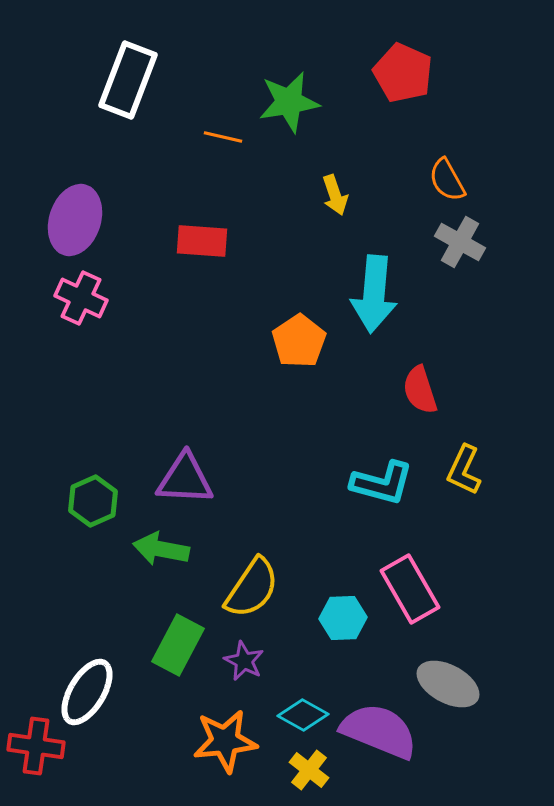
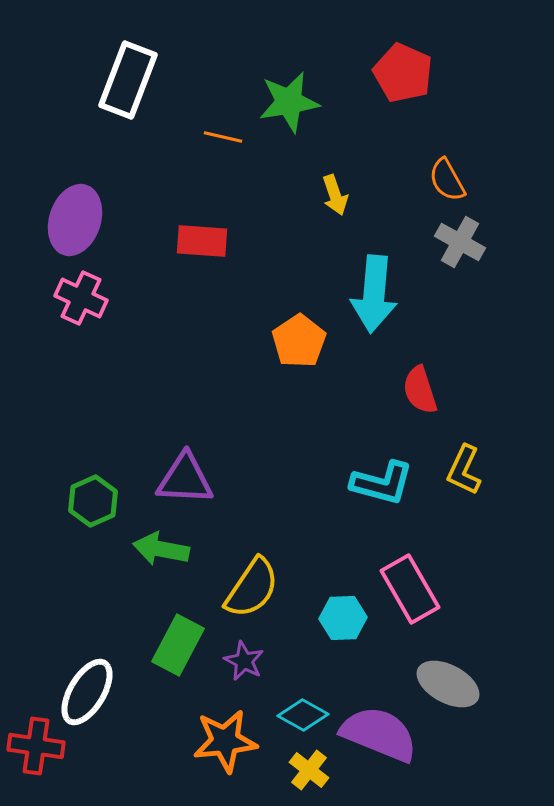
purple semicircle: moved 3 px down
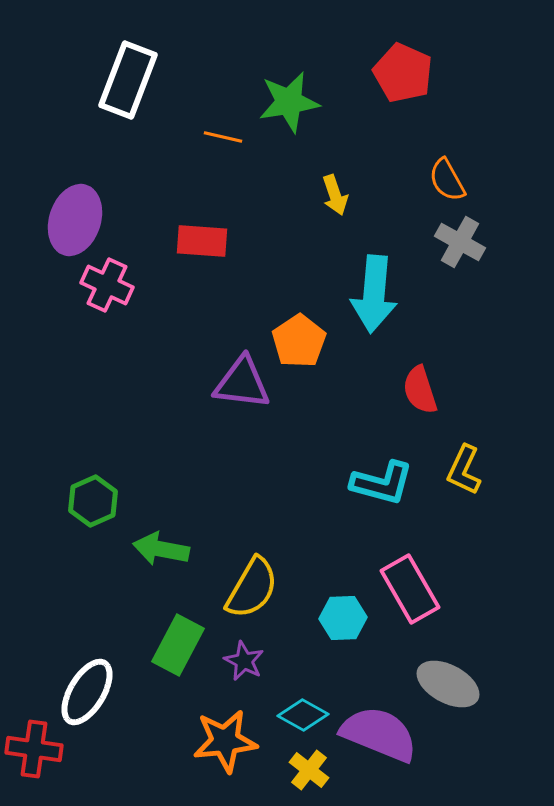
pink cross: moved 26 px right, 13 px up
purple triangle: moved 57 px right, 96 px up; rotated 4 degrees clockwise
yellow semicircle: rotated 4 degrees counterclockwise
red cross: moved 2 px left, 3 px down
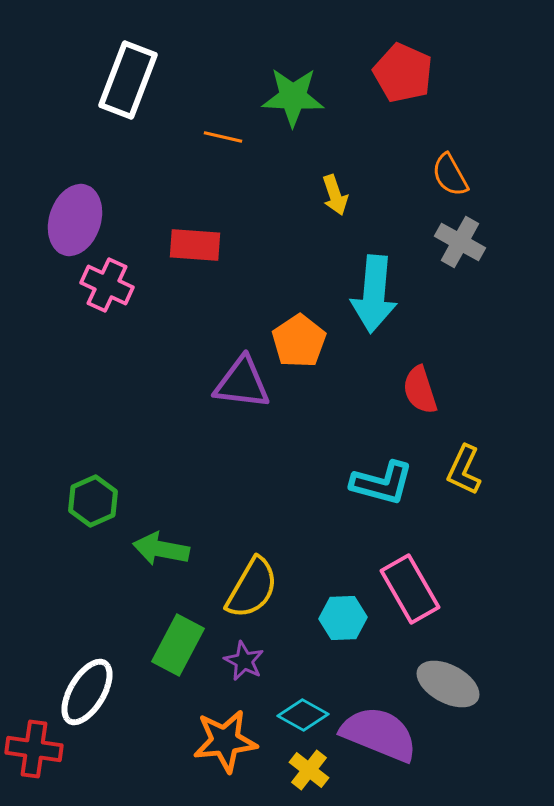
green star: moved 4 px right, 5 px up; rotated 12 degrees clockwise
orange semicircle: moved 3 px right, 5 px up
red rectangle: moved 7 px left, 4 px down
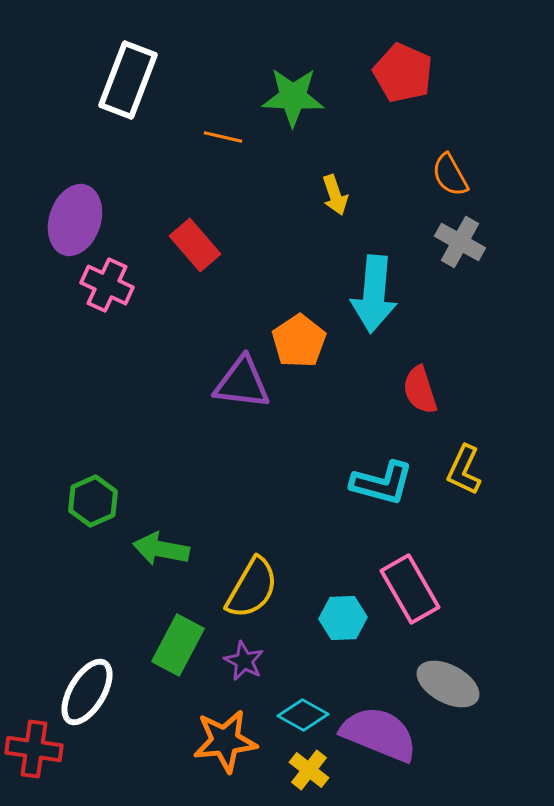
red rectangle: rotated 45 degrees clockwise
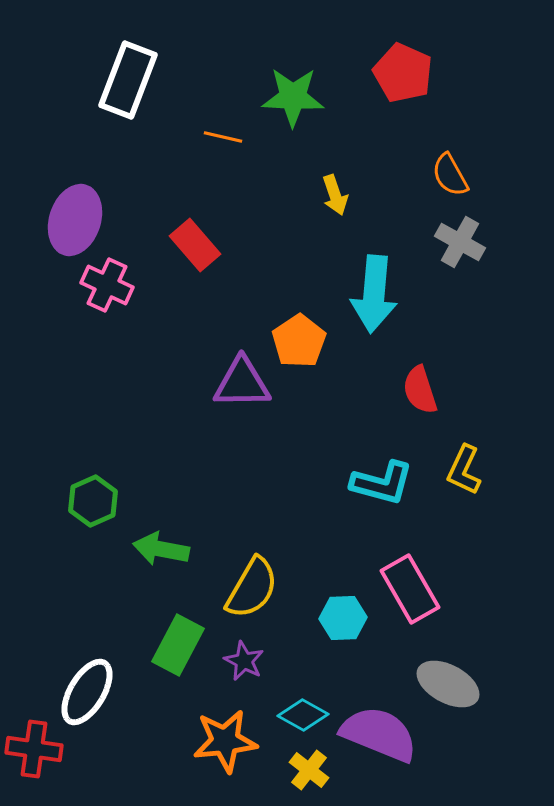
purple triangle: rotated 8 degrees counterclockwise
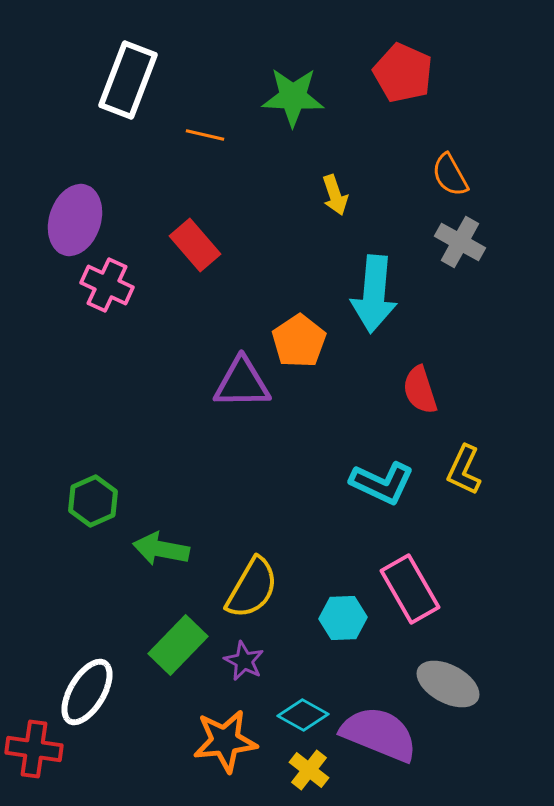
orange line: moved 18 px left, 2 px up
cyan L-shape: rotated 10 degrees clockwise
green rectangle: rotated 16 degrees clockwise
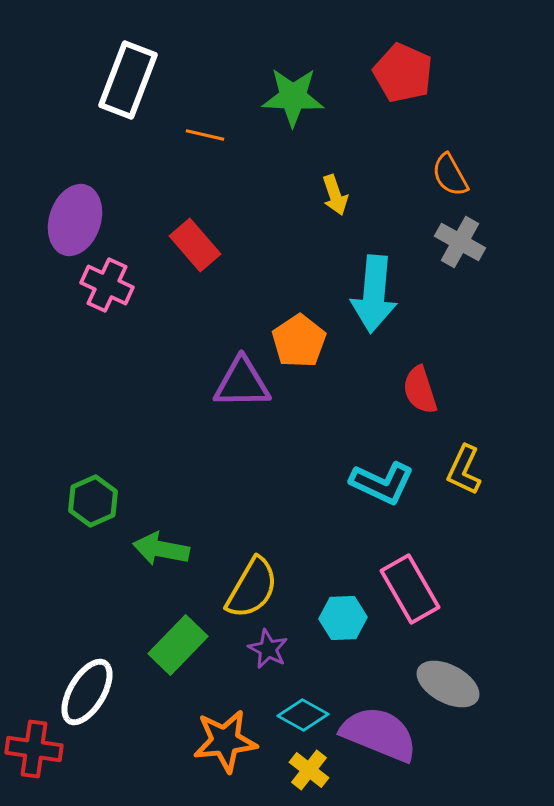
purple star: moved 24 px right, 12 px up
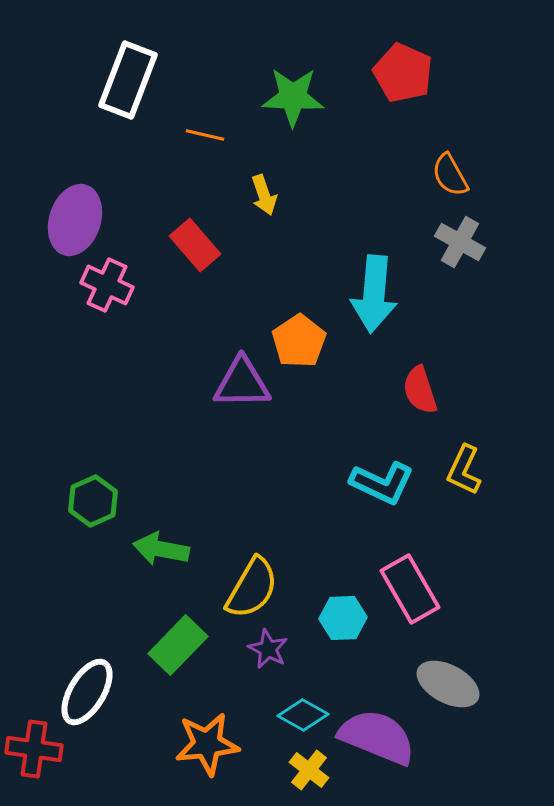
yellow arrow: moved 71 px left
purple semicircle: moved 2 px left, 3 px down
orange star: moved 18 px left, 3 px down
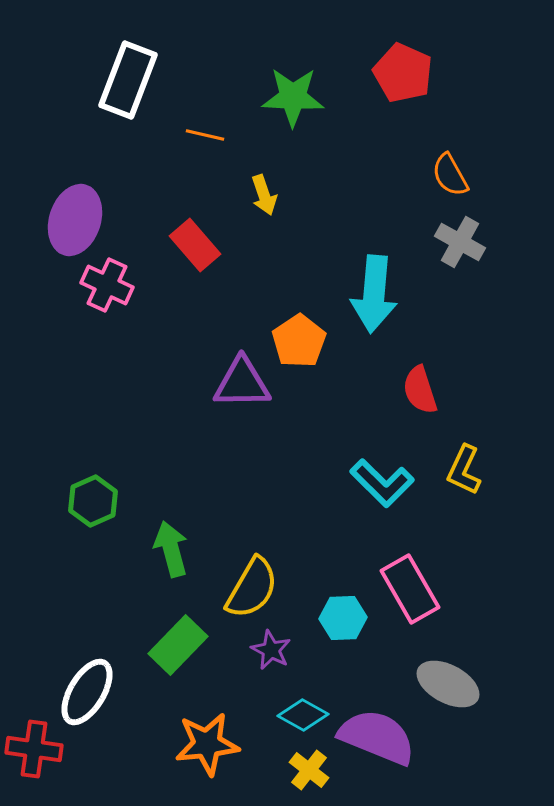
cyan L-shape: rotated 20 degrees clockwise
green arrow: moved 10 px right; rotated 64 degrees clockwise
purple star: moved 3 px right, 1 px down
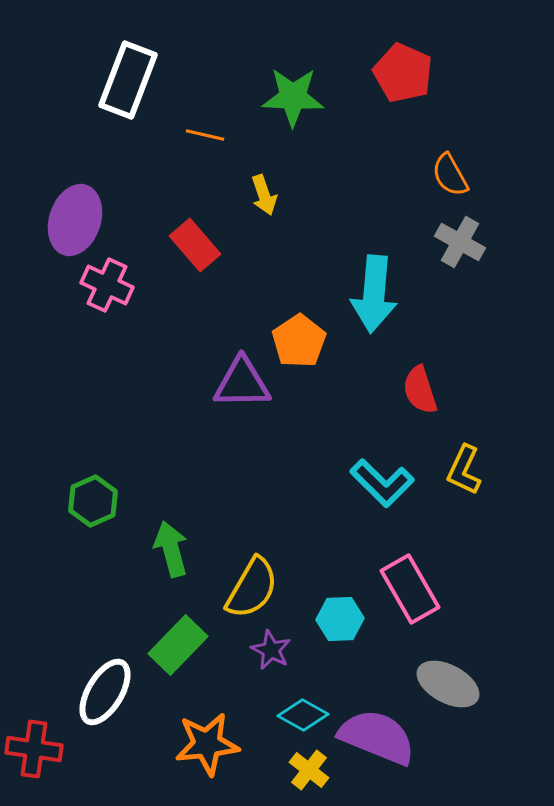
cyan hexagon: moved 3 px left, 1 px down
white ellipse: moved 18 px right
